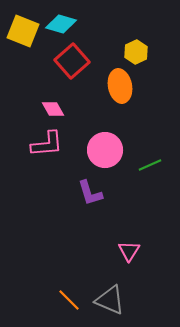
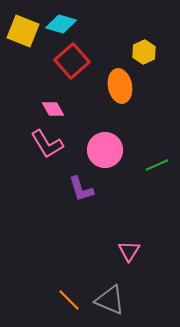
yellow hexagon: moved 8 px right
pink L-shape: rotated 64 degrees clockwise
green line: moved 7 px right
purple L-shape: moved 9 px left, 4 px up
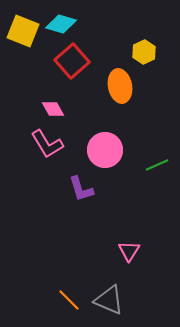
gray triangle: moved 1 px left
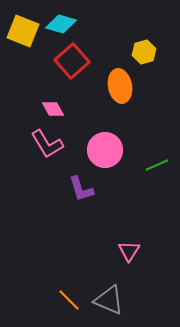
yellow hexagon: rotated 10 degrees clockwise
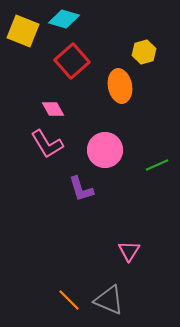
cyan diamond: moved 3 px right, 5 px up
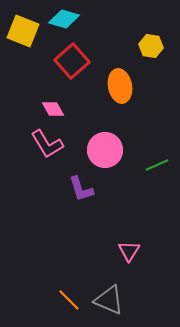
yellow hexagon: moved 7 px right, 6 px up; rotated 25 degrees clockwise
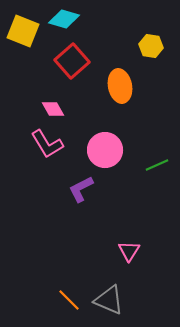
purple L-shape: rotated 80 degrees clockwise
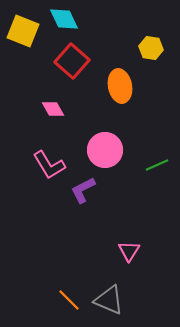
cyan diamond: rotated 48 degrees clockwise
yellow hexagon: moved 2 px down
red square: rotated 8 degrees counterclockwise
pink L-shape: moved 2 px right, 21 px down
purple L-shape: moved 2 px right, 1 px down
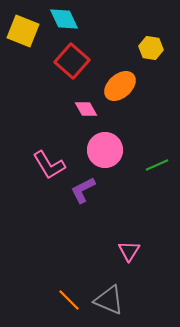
orange ellipse: rotated 60 degrees clockwise
pink diamond: moved 33 px right
